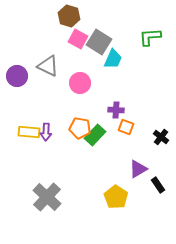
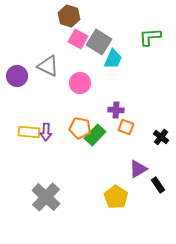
gray cross: moved 1 px left
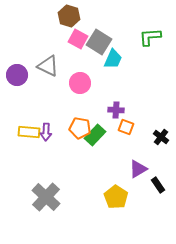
purple circle: moved 1 px up
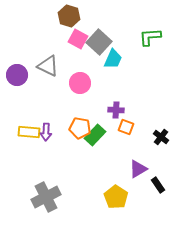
gray square: rotated 10 degrees clockwise
gray cross: rotated 20 degrees clockwise
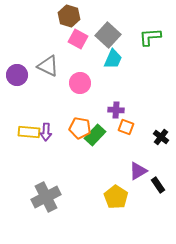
gray square: moved 9 px right, 7 px up
purple triangle: moved 2 px down
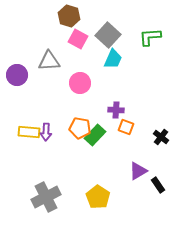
gray triangle: moved 1 px right, 5 px up; rotated 30 degrees counterclockwise
yellow pentagon: moved 18 px left
